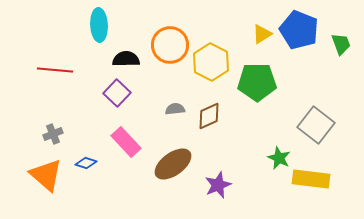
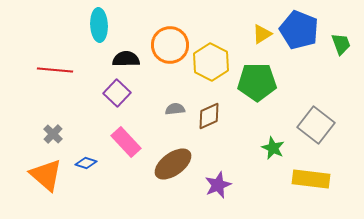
gray cross: rotated 24 degrees counterclockwise
green star: moved 6 px left, 10 px up
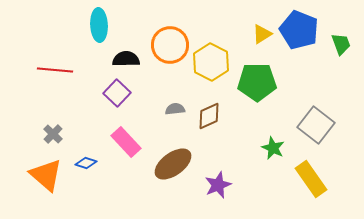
yellow rectangle: rotated 48 degrees clockwise
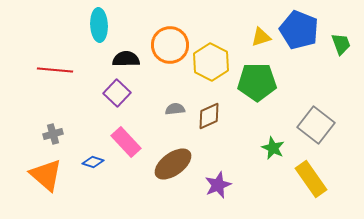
yellow triangle: moved 1 px left, 3 px down; rotated 15 degrees clockwise
gray cross: rotated 30 degrees clockwise
blue diamond: moved 7 px right, 1 px up
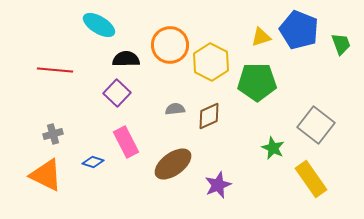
cyan ellipse: rotated 56 degrees counterclockwise
pink rectangle: rotated 16 degrees clockwise
orange triangle: rotated 15 degrees counterclockwise
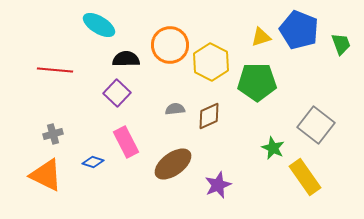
yellow rectangle: moved 6 px left, 2 px up
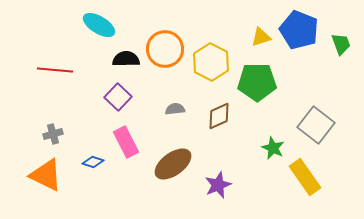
orange circle: moved 5 px left, 4 px down
purple square: moved 1 px right, 4 px down
brown diamond: moved 10 px right
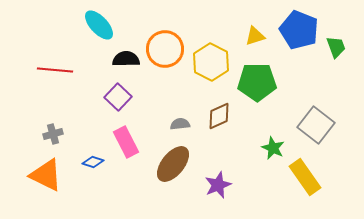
cyan ellipse: rotated 16 degrees clockwise
yellow triangle: moved 6 px left, 1 px up
green trapezoid: moved 5 px left, 3 px down
gray semicircle: moved 5 px right, 15 px down
brown ellipse: rotated 15 degrees counterclockwise
